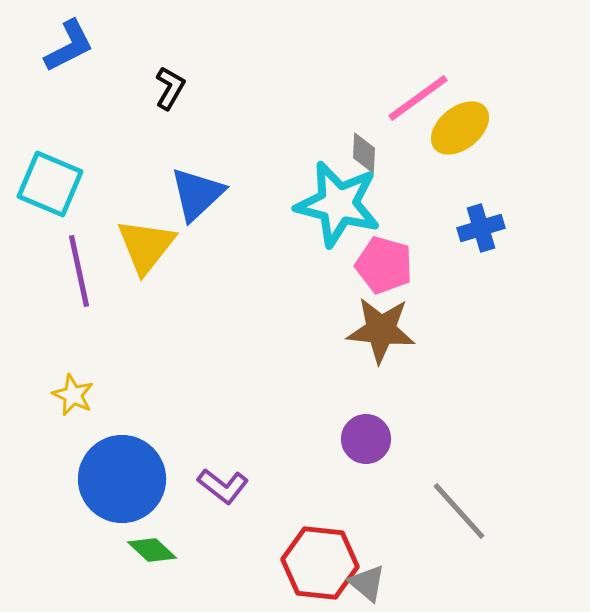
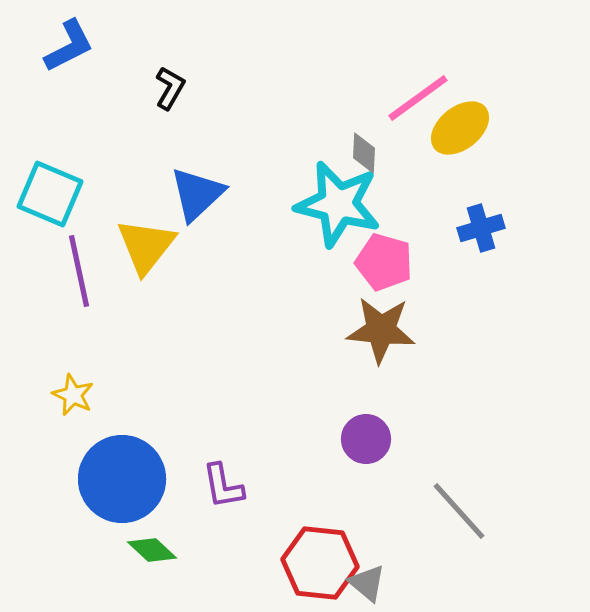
cyan square: moved 10 px down
pink pentagon: moved 3 px up
purple L-shape: rotated 42 degrees clockwise
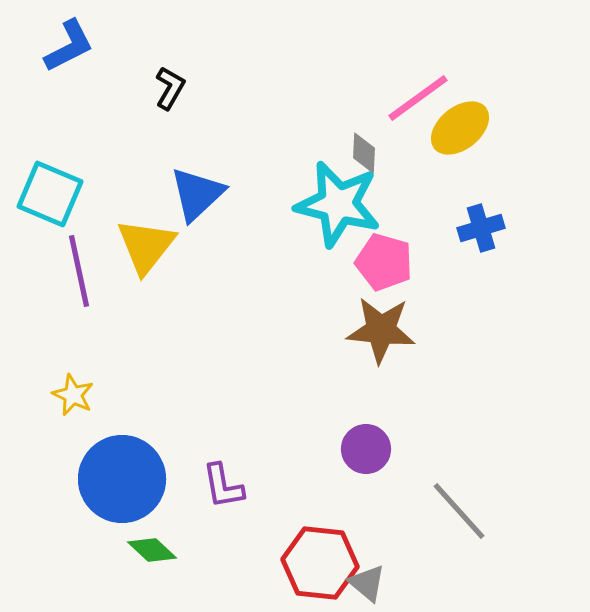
purple circle: moved 10 px down
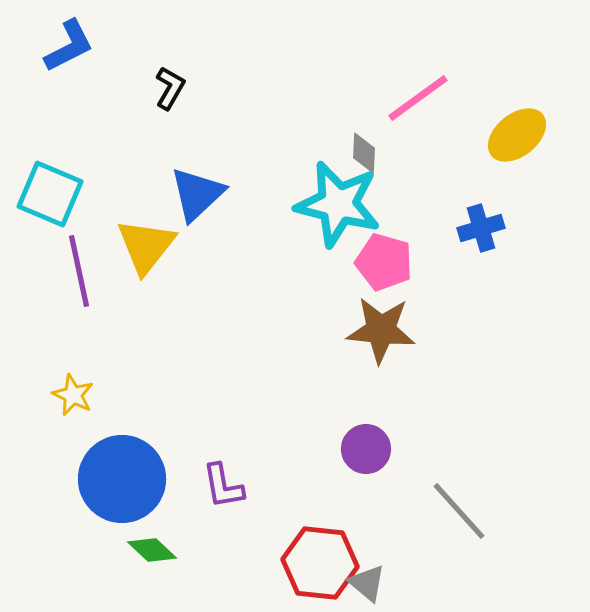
yellow ellipse: moved 57 px right, 7 px down
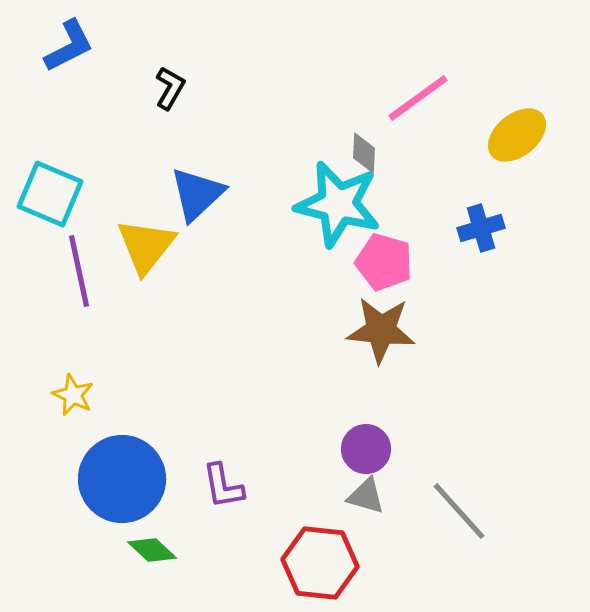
gray triangle: moved 1 px left, 87 px up; rotated 24 degrees counterclockwise
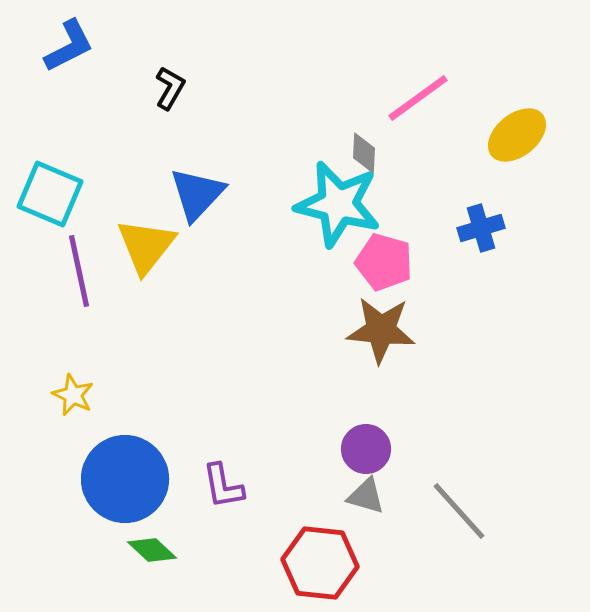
blue triangle: rotated 4 degrees counterclockwise
blue circle: moved 3 px right
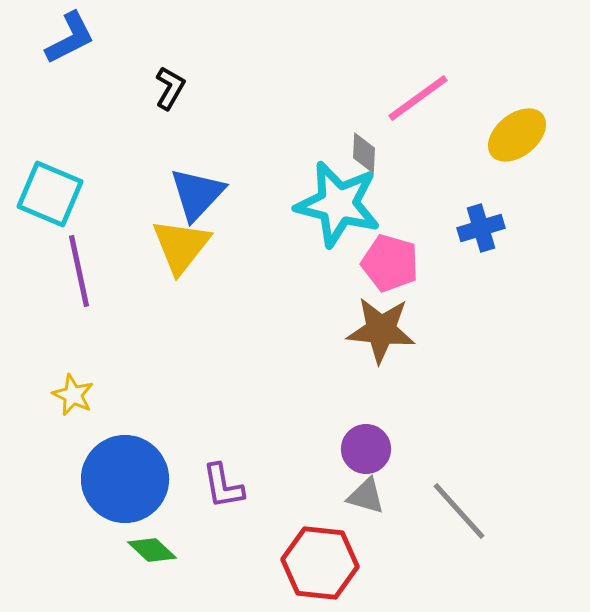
blue L-shape: moved 1 px right, 8 px up
yellow triangle: moved 35 px right
pink pentagon: moved 6 px right, 1 px down
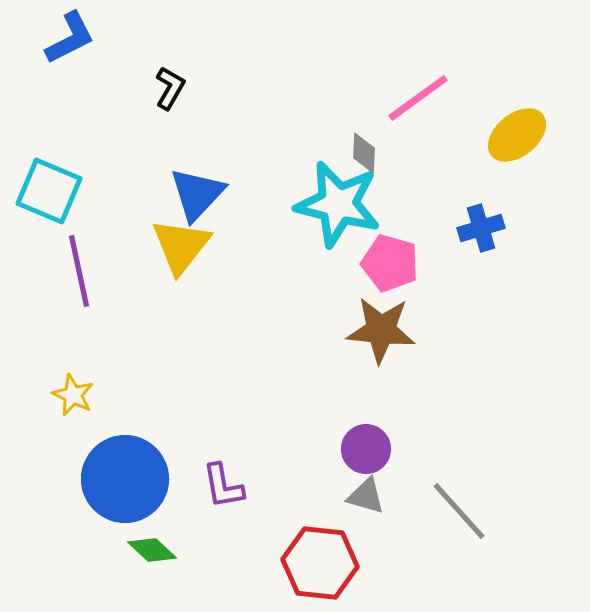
cyan square: moved 1 px left, 3 px up
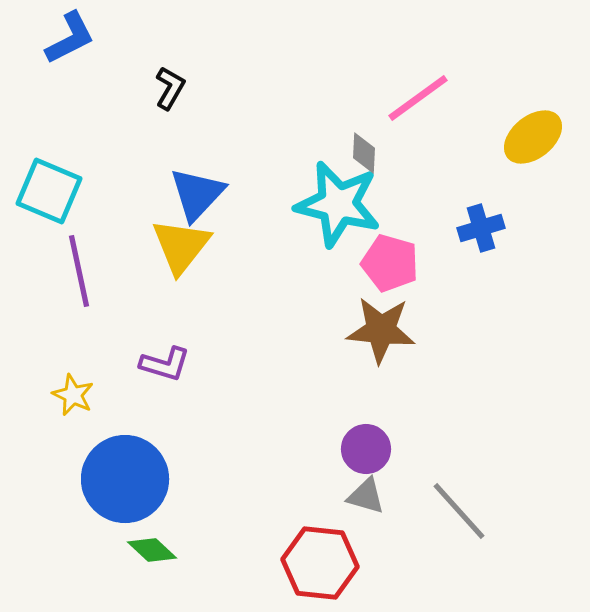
yellow ellipse: moved 16 px right, 2 px down
purple L-shape: moved 58 px left, 122 px up; rotated 63 degrees counterclockwise
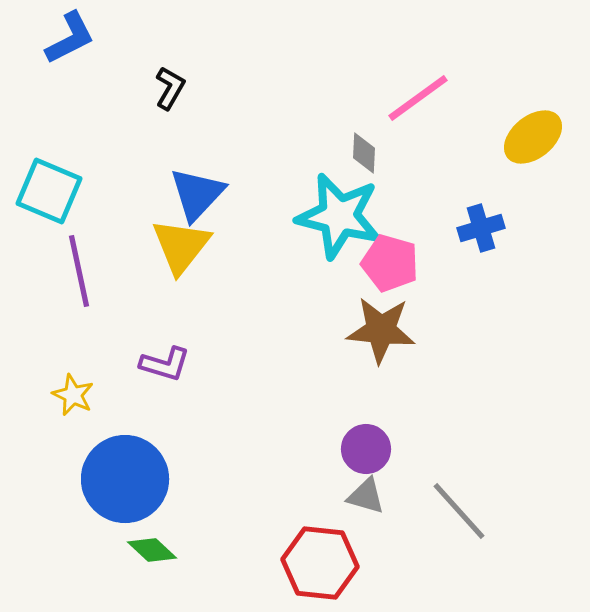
cyan star: moved 1 px right, 12 px down
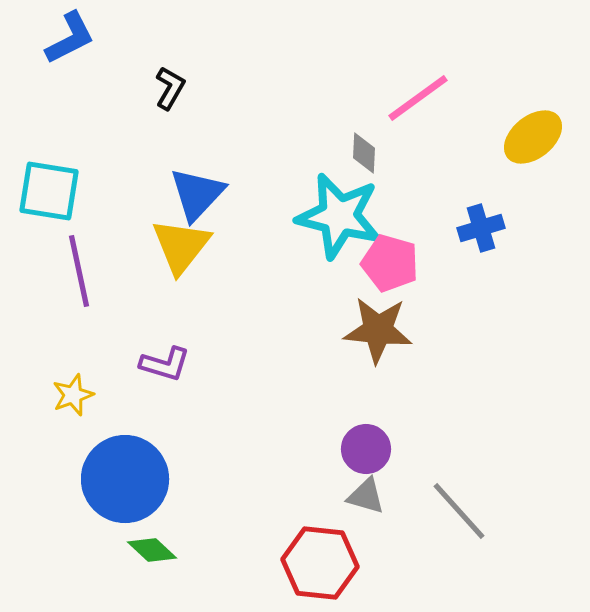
cyan square: rotated 14 degrees counterclockwise
brown star: moved 3 px left
yellow star: rotated 27 degrees clockwise
